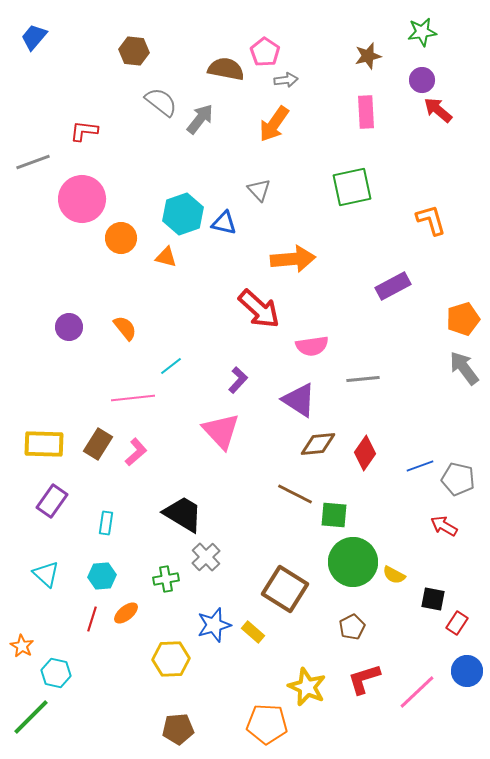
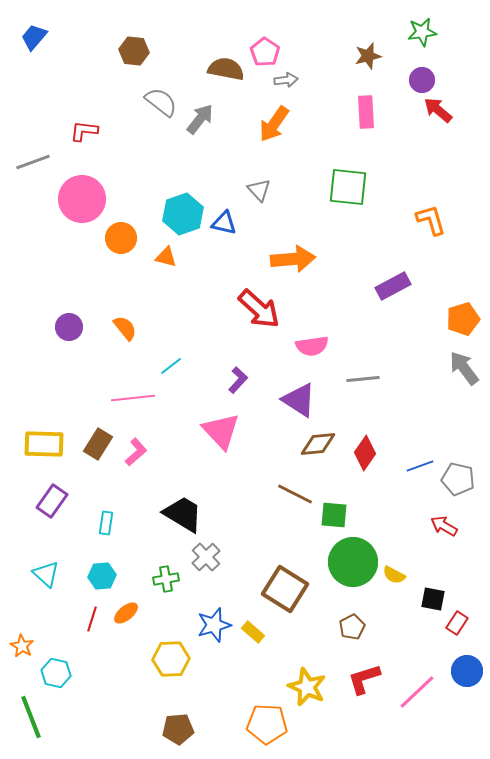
green square at (352, 187): moved 4 px left; rotated 18 degrees clockwise
green line at (31, 717): rotated 66 degrees counterclockwise
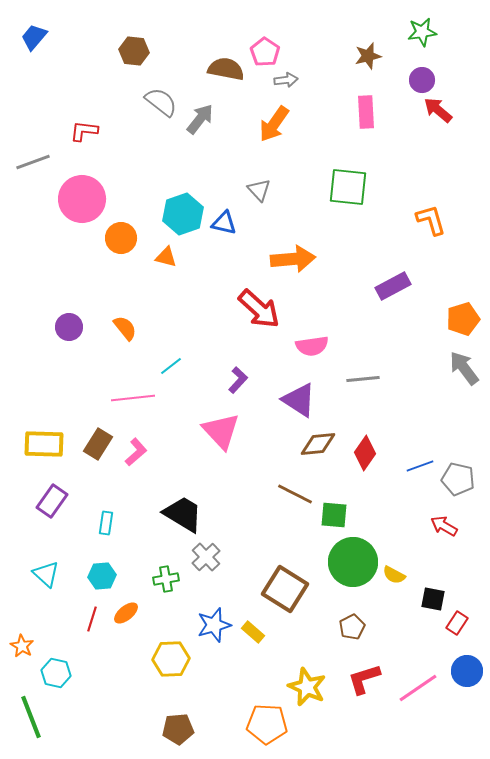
pink line at (417, 692): moved 1 px right, 4 px up; rotated 9 degrees clockwise
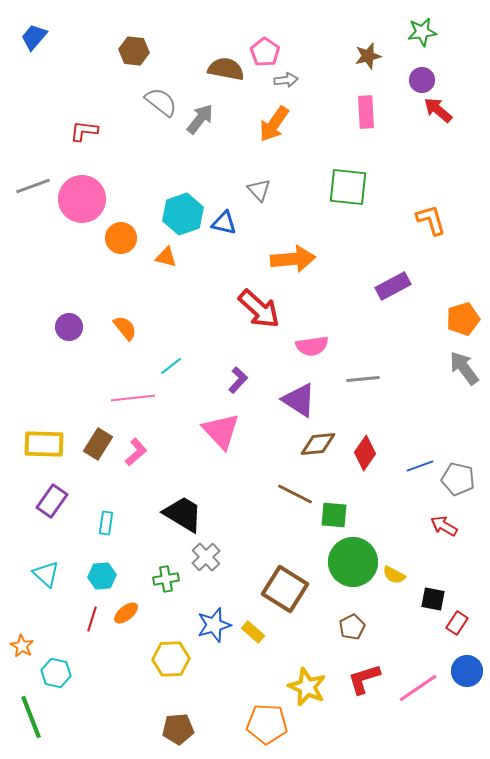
gray line at (33, 162): moved 24 px down
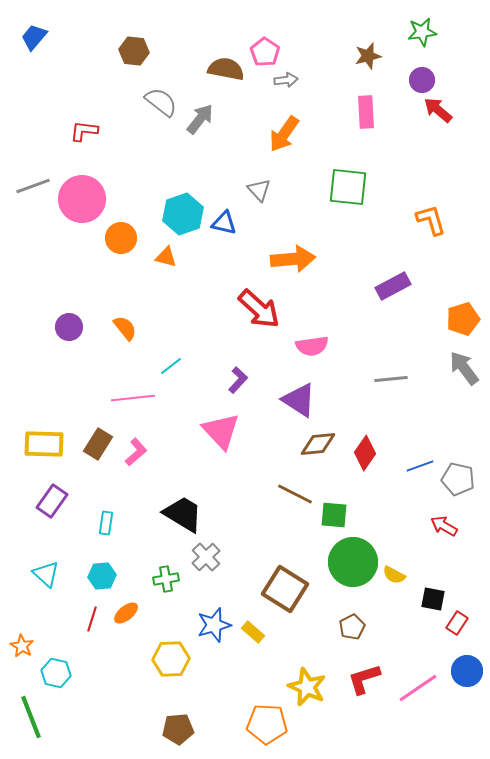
orange arrow at (274, 124): moved 10 px right, 10 px down
gray line at (363, 379): moved 28 px right
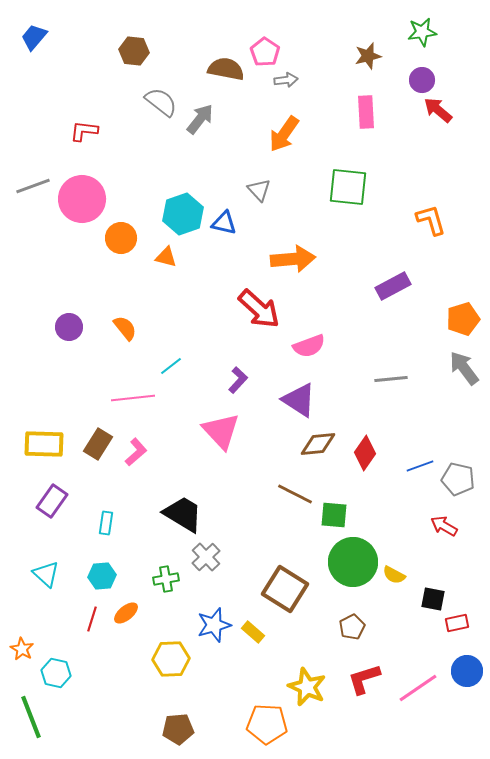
pink semicircle at (312, 346): moved 3 px left; rotated 12 degrees counterclockwise
red rectangle at (457, 623): rotated 45 degrees clockwise
orange star at (22, 646): moved 3 px down
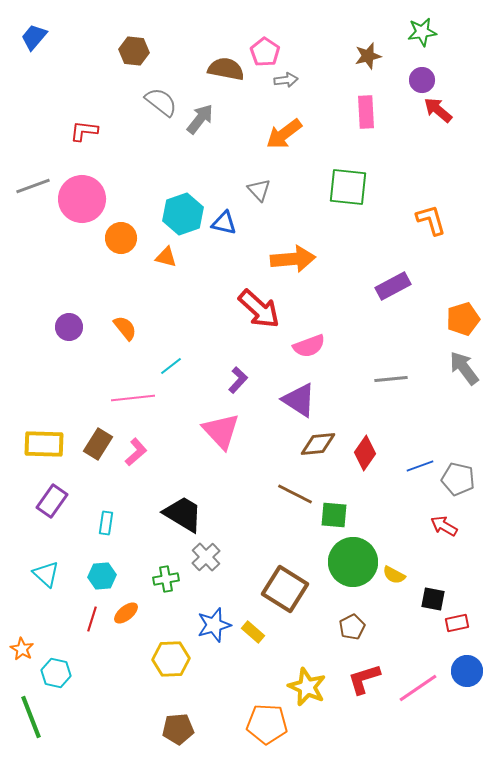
orange arrow at (284, 134): rotated 18 degrees clockwise
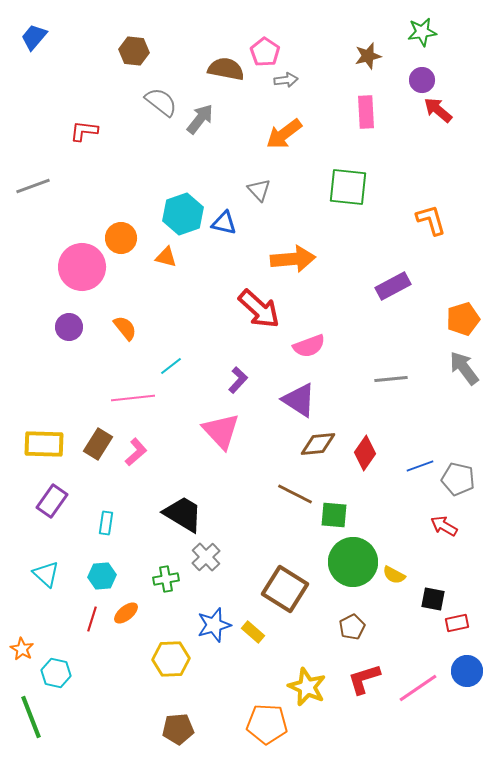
pink circle at (82, 199): moved 68 px down
